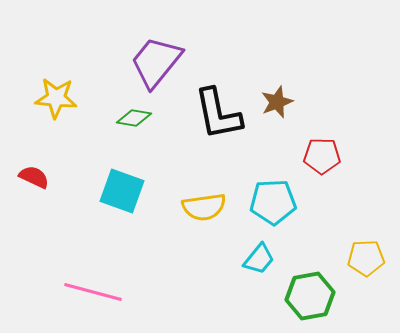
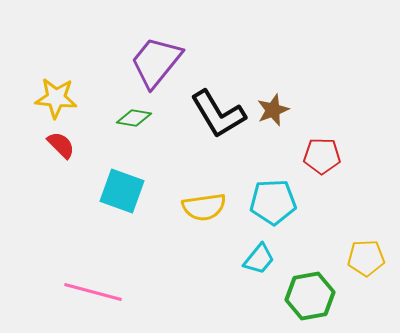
brown star: moved 4 px left, 8 px down
black L-shape: rotated 20 degrees counterclockwise
red semicircle: moved 27 px right, 32 px up; rotated 20 degrees clockwise
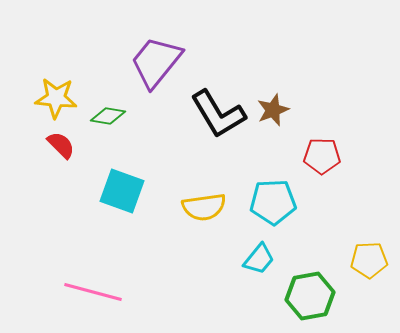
green diamond: moved 26 px left, 2 px up
yellow pentagon: moved 3 px right, 2 px down
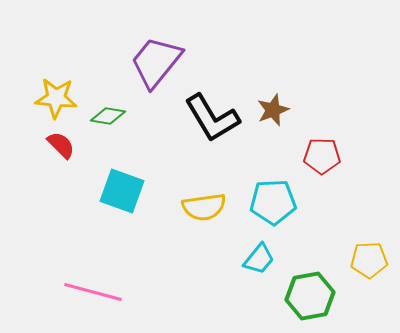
black L-shape: moved 6 px left, 4 px down
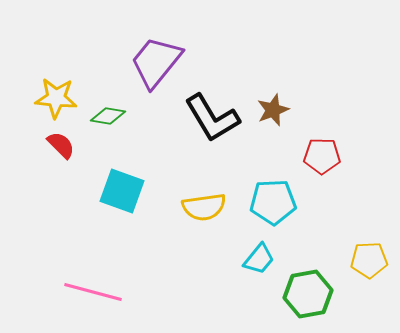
green hexagon: moved 2 px left, 2 px up
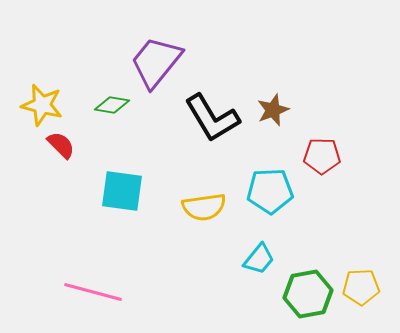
yellow star: moved 14 px left, 7 px down; rotated 9 degrees clockwise
green diamond: moved 4 px right, 11 px up
cyan square: rotated 12 degrees counterclockwise
cyan pentagon: moved 3 px left, 11 px up
yellow pentagon: moved 8 px left, 27 px down
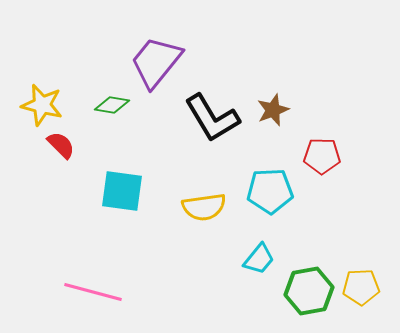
green hexagon: moved 1 px right, 3 px up
